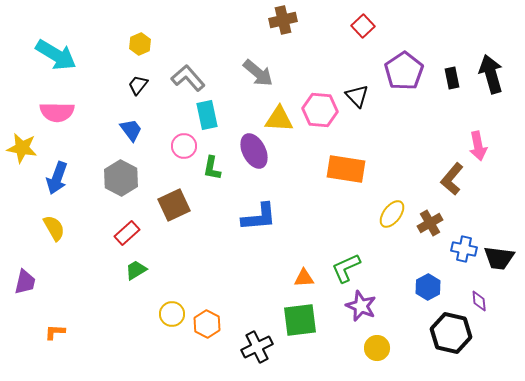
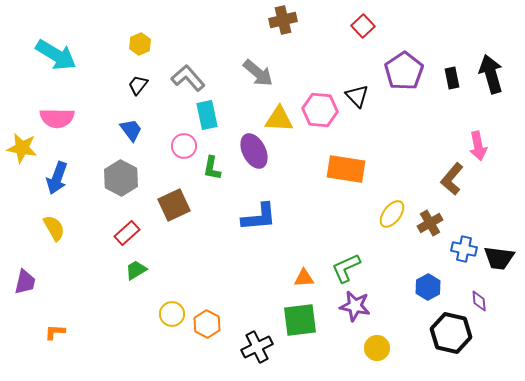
pink semicircle at (57, 112): moved 6 px down
purple star at (361, 306): moved 6 px left; rotated 12 degrees counterclockwise
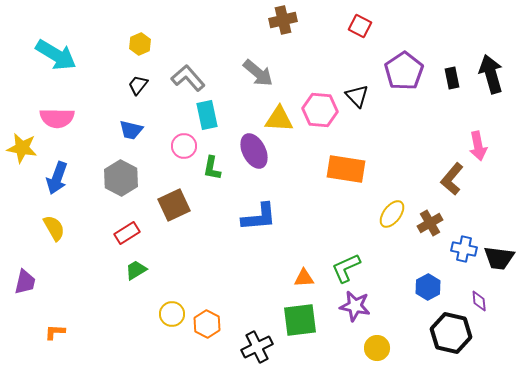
red square at (363, 26): moved 3 px left; rotated 20 degrees counterclockwise
blue trapezoid at (131, 130): rotated 140 degrees clockwise
red rectangle at (127, 233): rotated 10 degrees clockwise
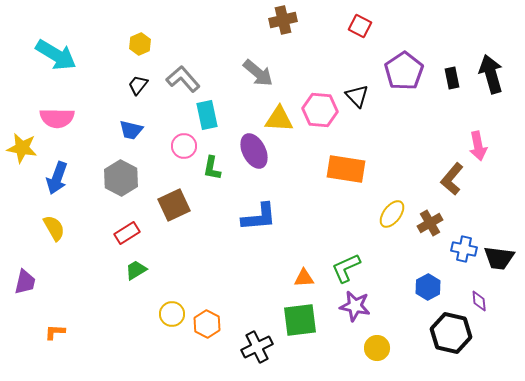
gray L-shape at (188, 78): moved 5 px left, 1 px down
